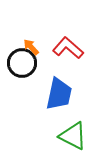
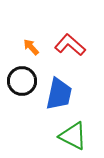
red L-shape: moved 2 px right, 3 px up
black circle: moved 18 px down
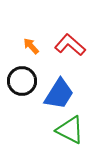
orange arrow: moved 1 px up
blue trapezoid: rotated 20 degrees clockwise
green triangle: moved 3 px left, 6 px up
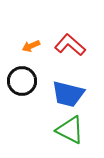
orange arrow: rotated 72 degrees counterclockwise
blue trapezoid: moved 9 px right; rotated 72 degrees clockwise
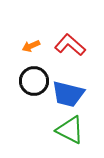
black circle: moved 12 px right
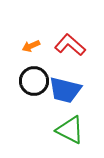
blue trapezoid: moved 3 px left, 4 px up
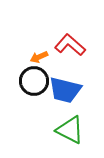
orange arrow: moved 8 px right, 11 px down
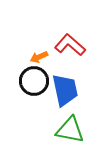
blue trapezoid: rotated 116 degrees counterclockwise
green triangle: rotated 16 degrees counterclockwise
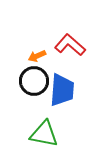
orange arrow: moved 2 px left, 1 px up
blue trapezoid: moved 3 px left; rotated 16 degrees clockwise
green triangle: moved 26 px left, 4 px down
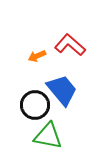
black circle: moved 1 px right, 24 px down
blue trapezoid: rotated 44 degrees counterclockwise
green triangle: moved 4 px right, 2 px down
